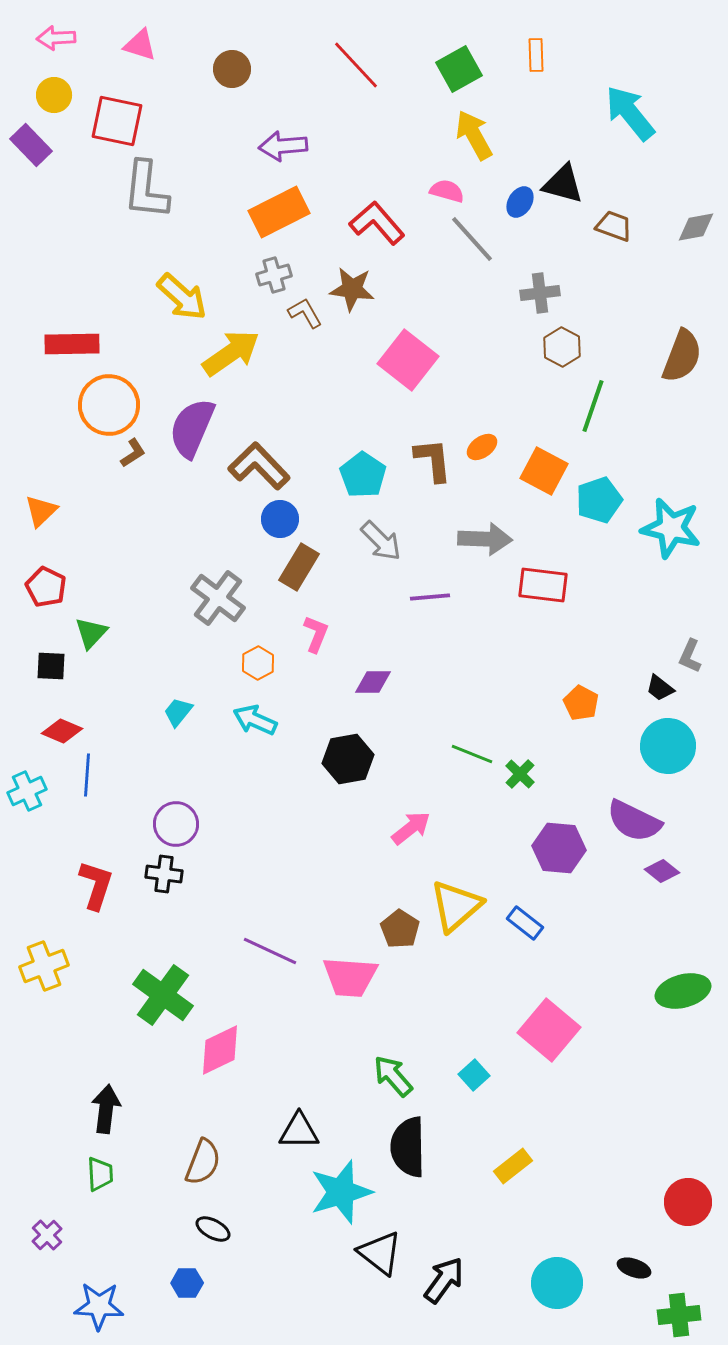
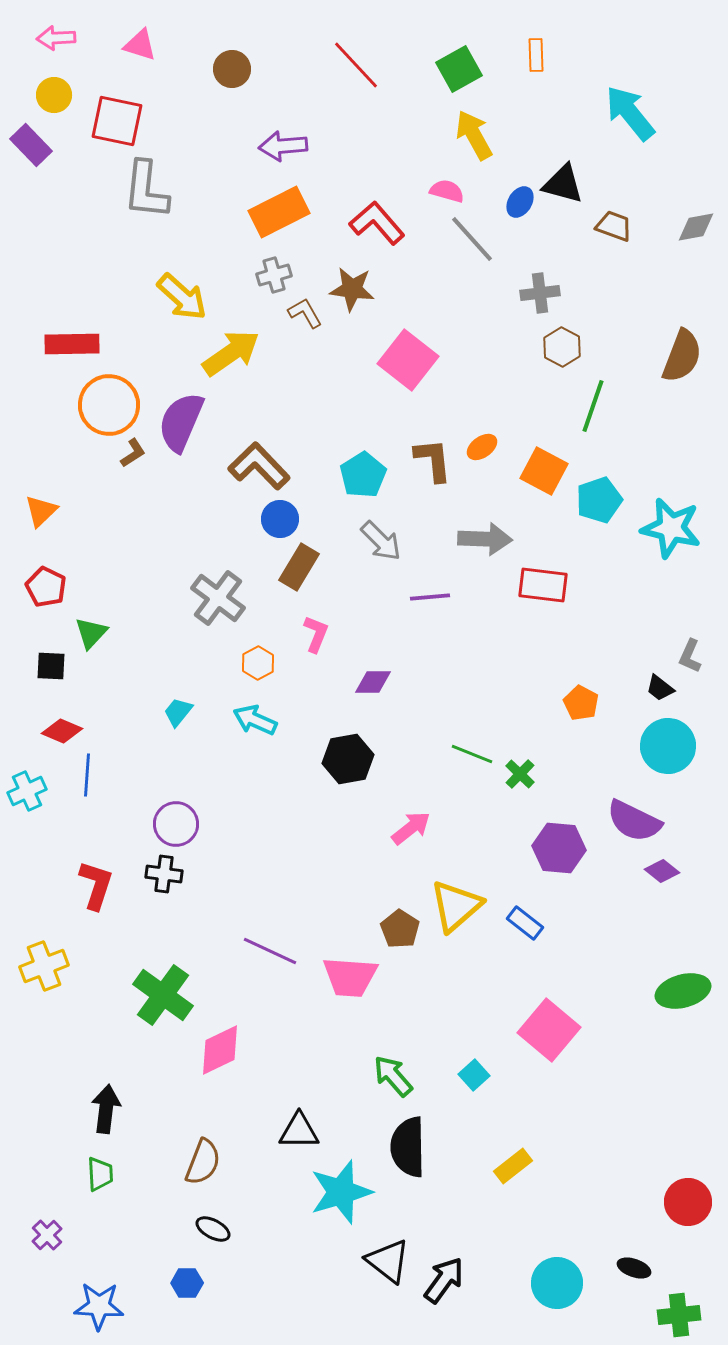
purple semicircle at (192, 428): moved 11 px left, 6 px up
cyan pentagon at (363, 475): rotated 6 degrees clockwise
black triangle at (380, 1253): moved 8 px right, 8 px down
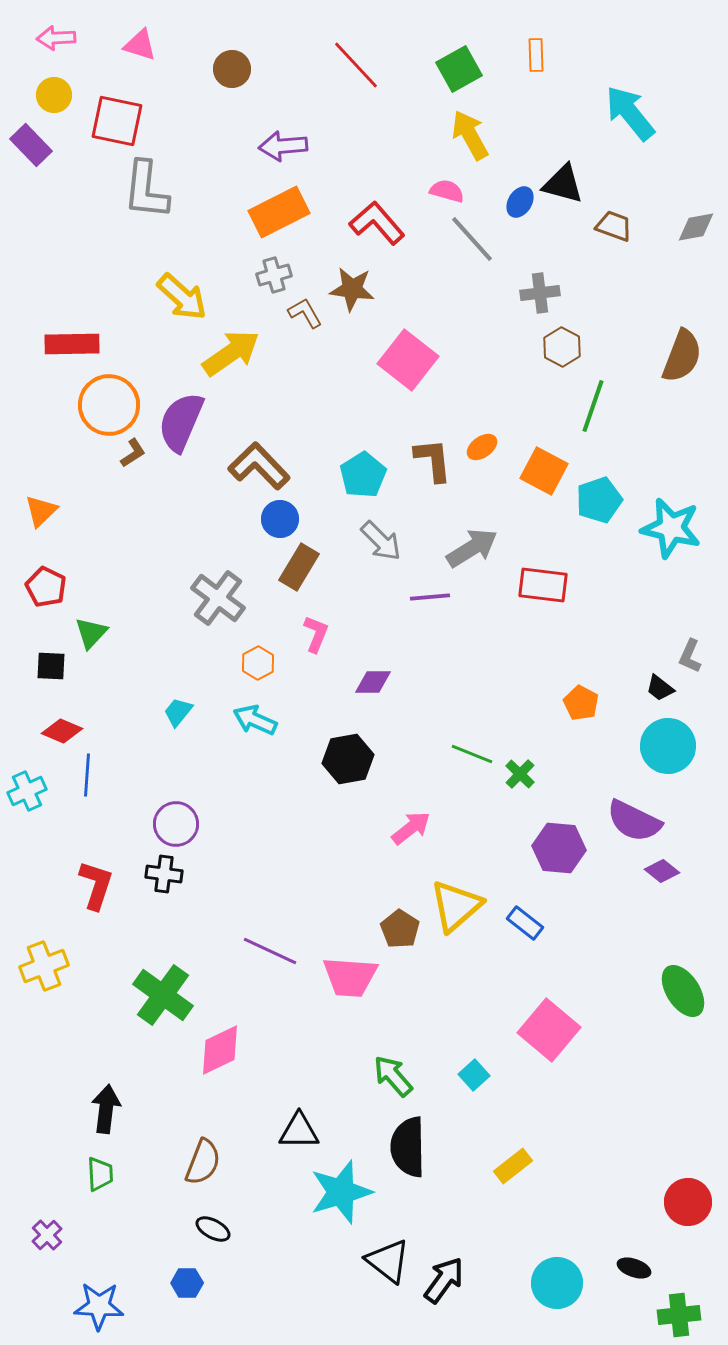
yellow arrow at (474, 135): moved 4 px left
gray arrow at (485, 539): moved 13 px left, 9 px down; rotated 34 degrees counterclockwise
green ellipse at (683, 991): rotated 72 degrees clockwise
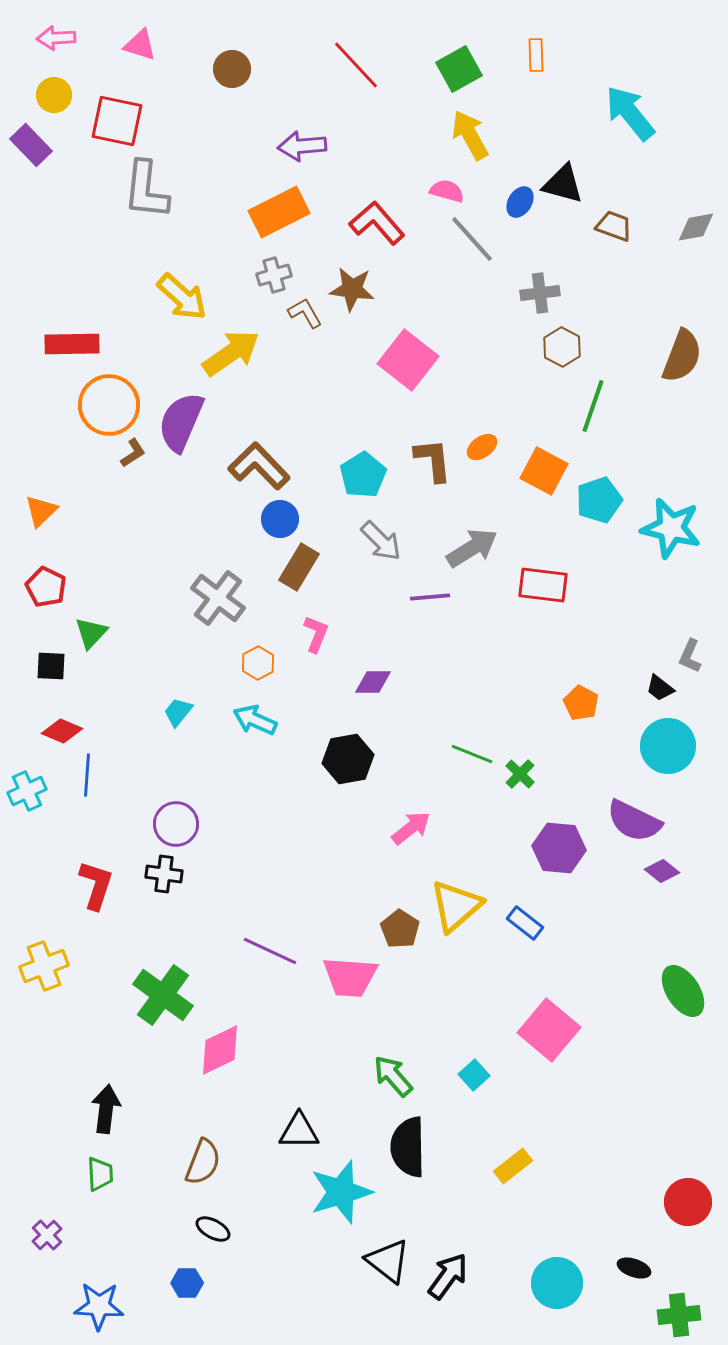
purple arrow at (283, 146): moved 19 px right
black arrow at (444, 1280): moved 4 px right, 4 px up
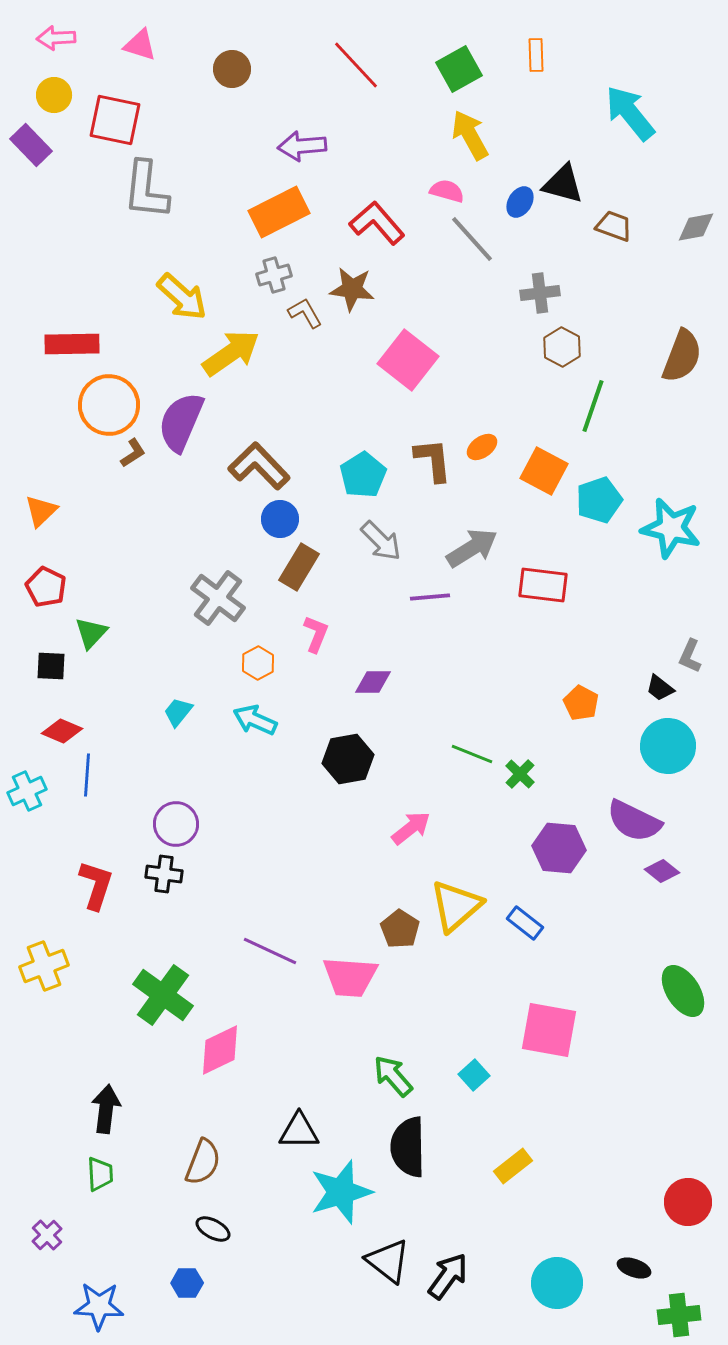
red square at (117, 121): moved 2 px left, 1 px up
pink square at (549, 1030): rotated 30 degrees counterclockwise
